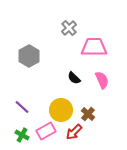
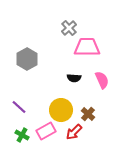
pink trapezoid: moved 7 px left
gray hexagon: moved 2 px left, 3 px down
black semicircle: rotated 40 degrees counterclockwise
purple line: moved 3 px left
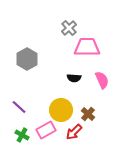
pink rectangle: moved 1 px up
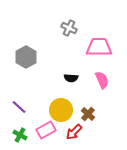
gray cross: rotated 21 degrees counterclockwise
pink trapezoid: moved 12 px right
gray hexagon: moved 1 px left, 2 px up
black semicircle: moved 3 px left
green cross: moved 2 px left
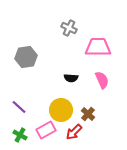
pink trapezoid: moved 1 px left
gray hexagon: rotated 20 degrees clockwise
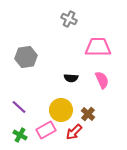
gray cross: moved 9 px up
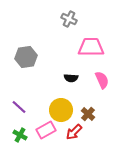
pink trapezoid: moved 7 px left
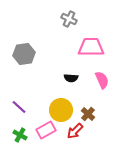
gray hexagon: moved 2 px left, 3 px up
red arrow: moved 1 px right, 1 px up
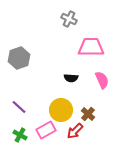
gray hexagon: moved 5 px left, 4 px down; rotated 10 degrees counterclockwise
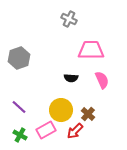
pink trapezoid: moved 3 px down
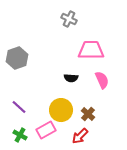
gray hexagon: moved 2 px left
red arrow: moved 5 px right, 5 px down
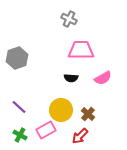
pink trapezoid: moved 10 px left
pink semicircle: moved 1 px right, 2 px up; rotated 84 degrees clockwise
